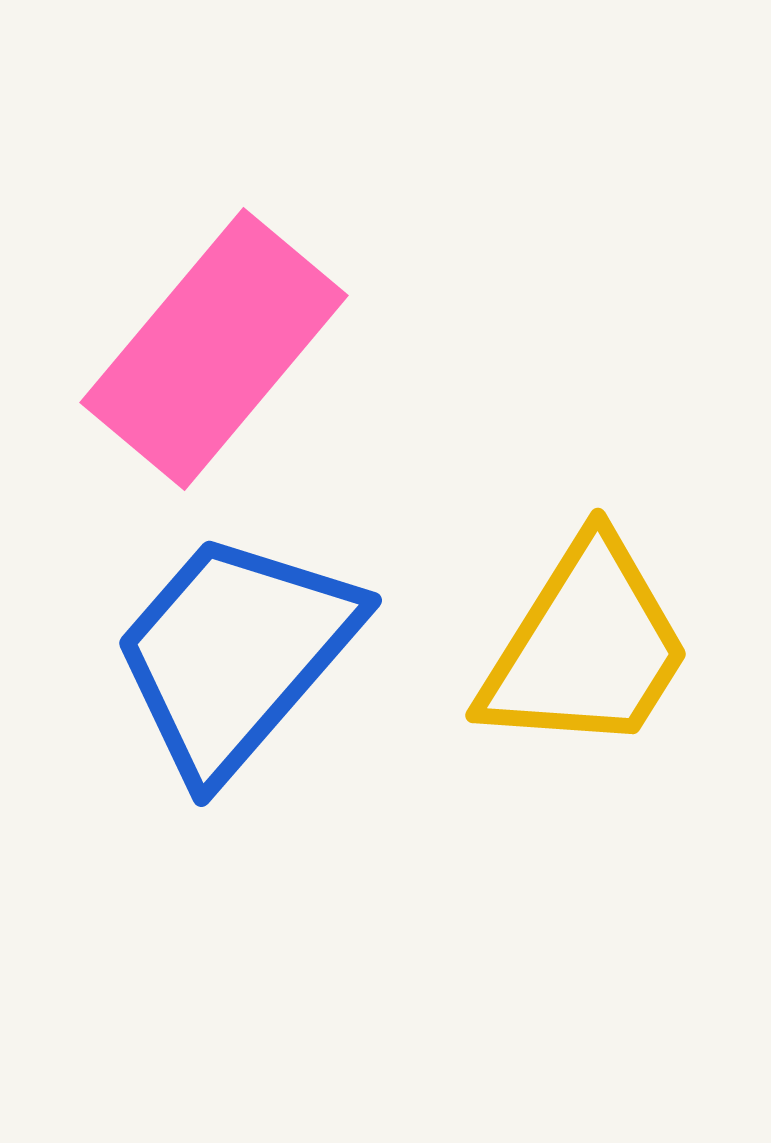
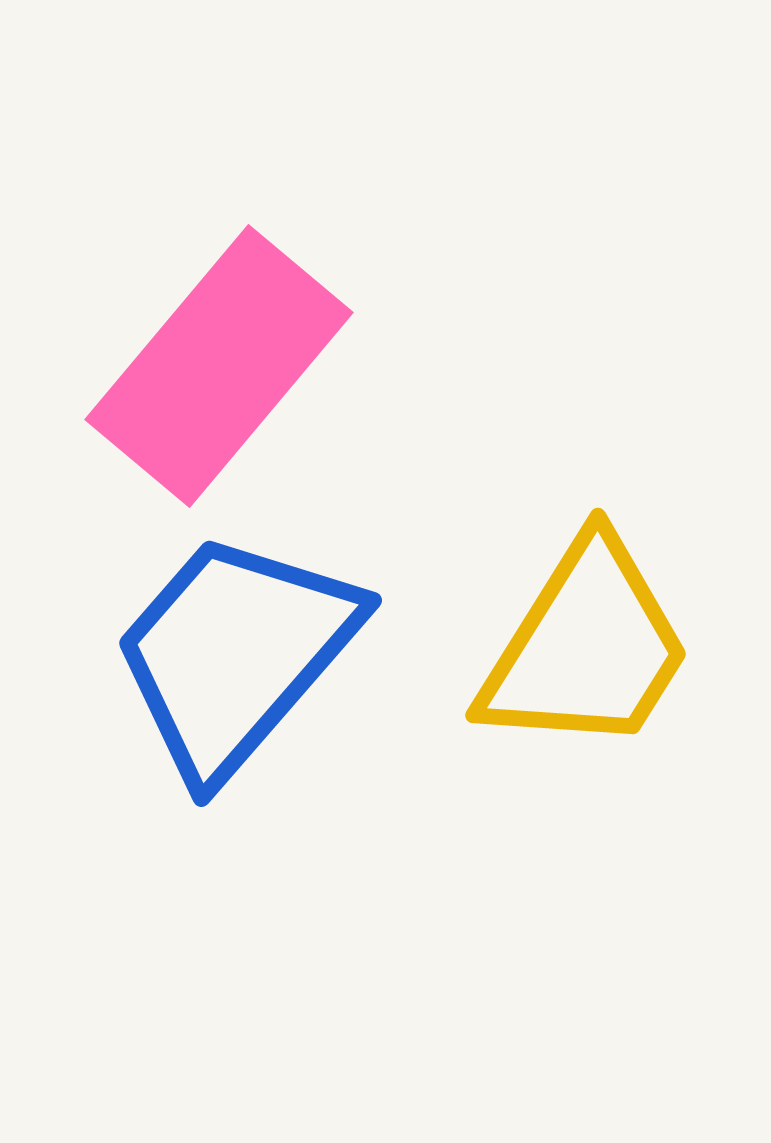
pink rectangle: moved 5 px right, 17 px down
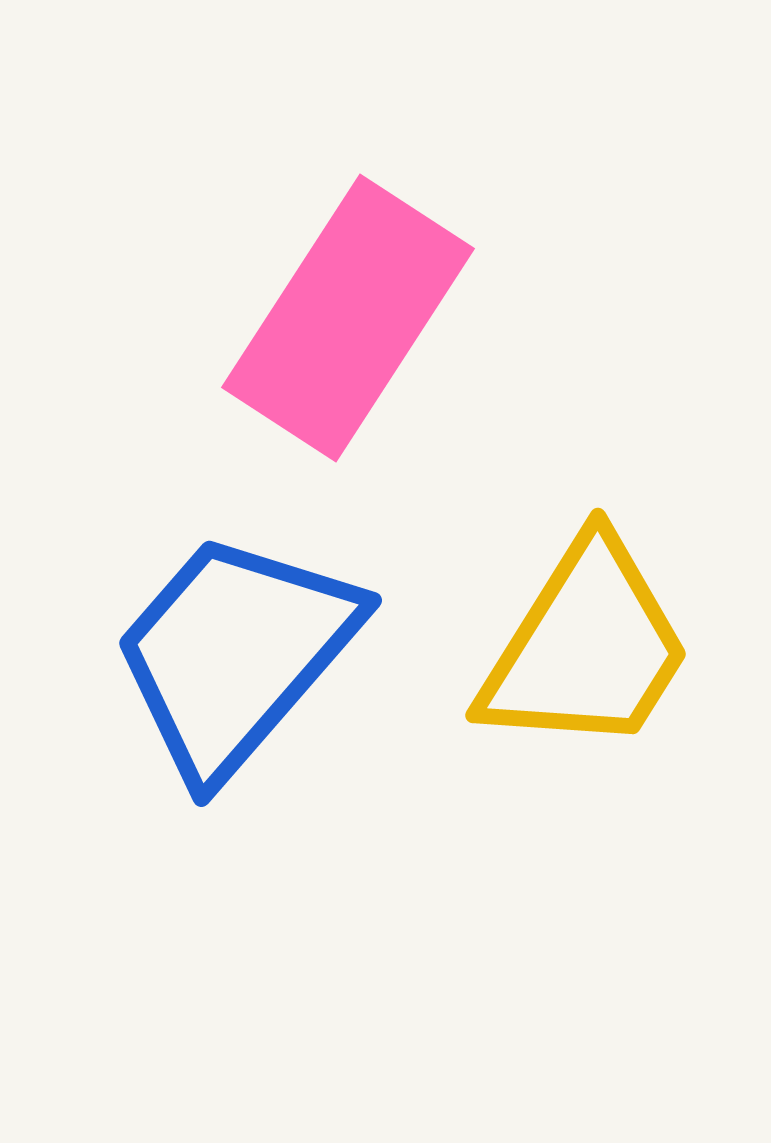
pink rectangle: moved 129 px right, 48 px up; rotated 7 degrees counterclockwise
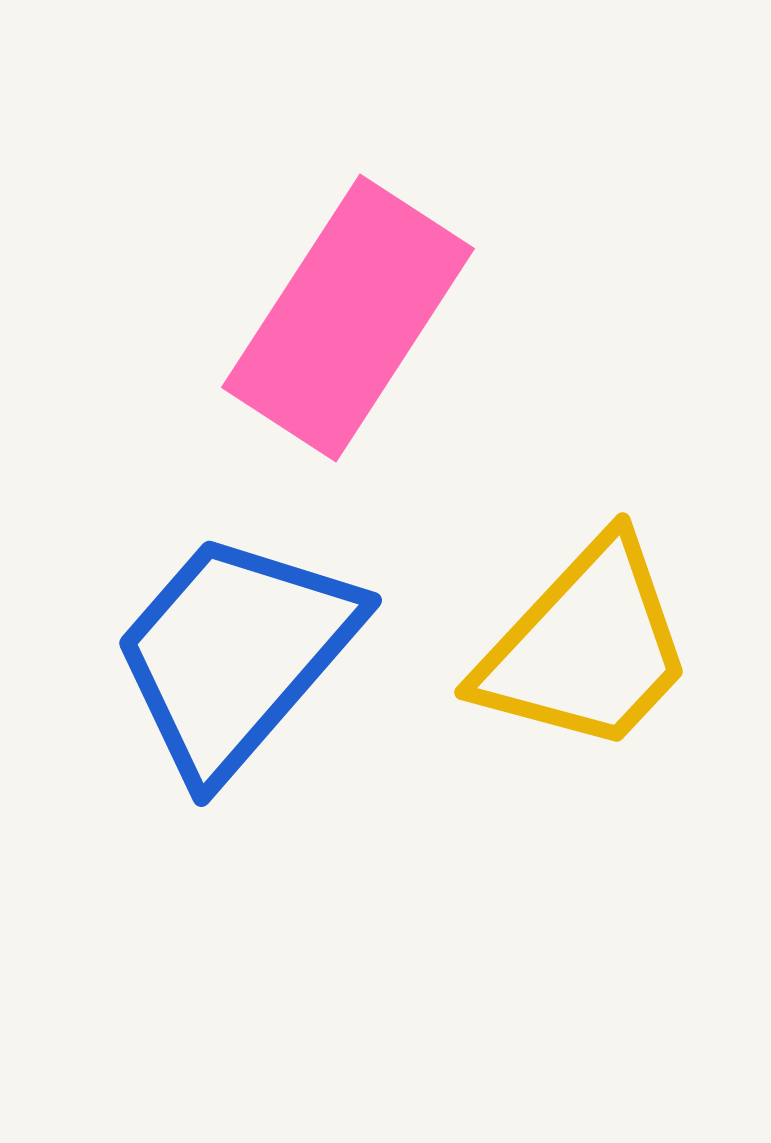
yellow trapezoid: rotated 11 degrees clockwise
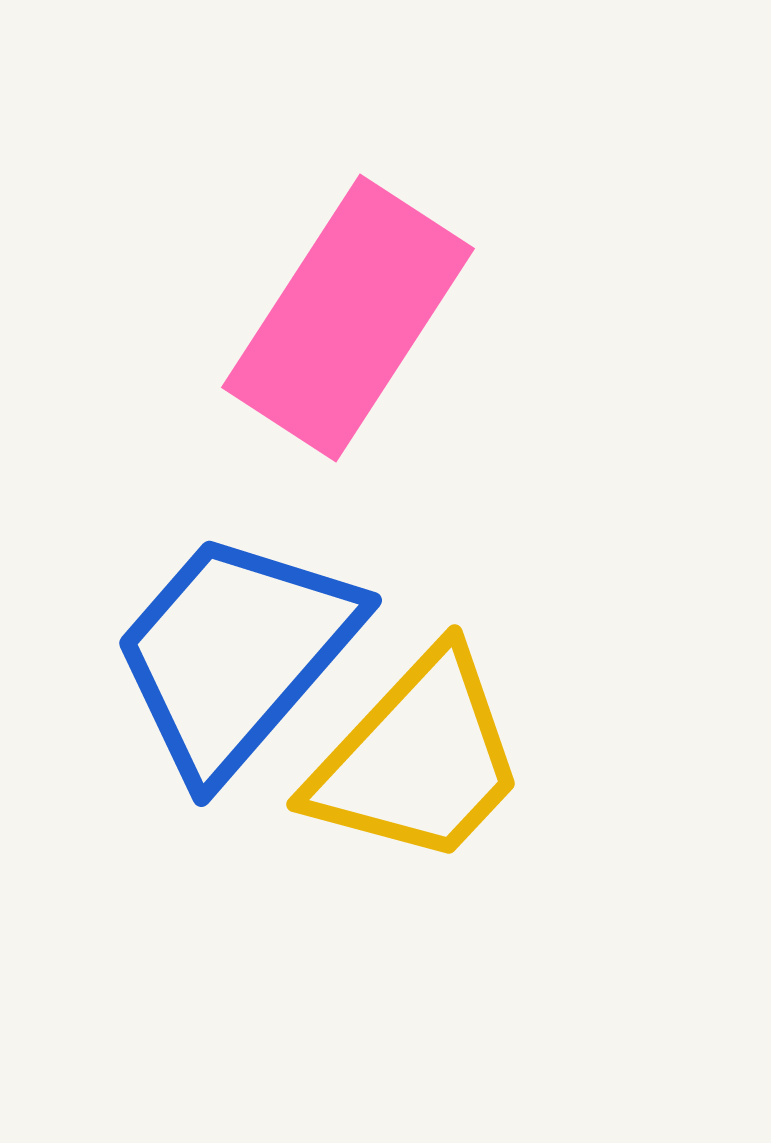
yellow trapezoid: moved 168 px left, 112 px down
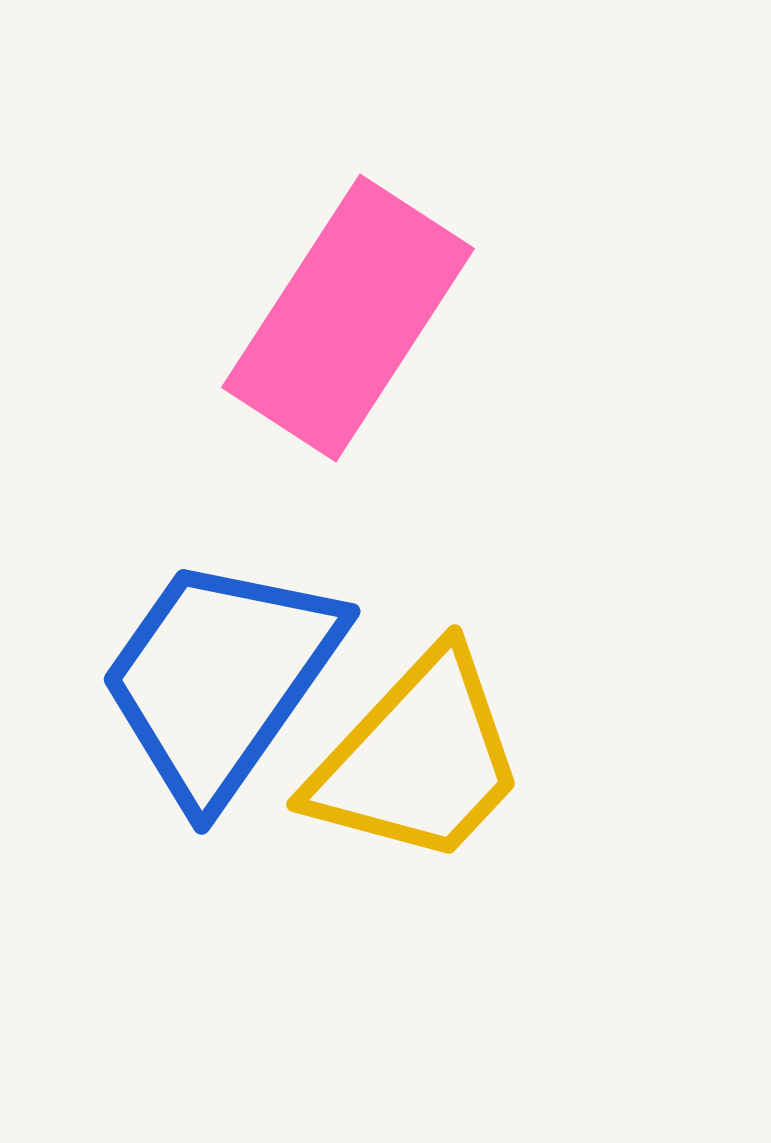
blue trapezoid: moved 15 px left, 25 px down; rotated 6 degrees counterclockwise
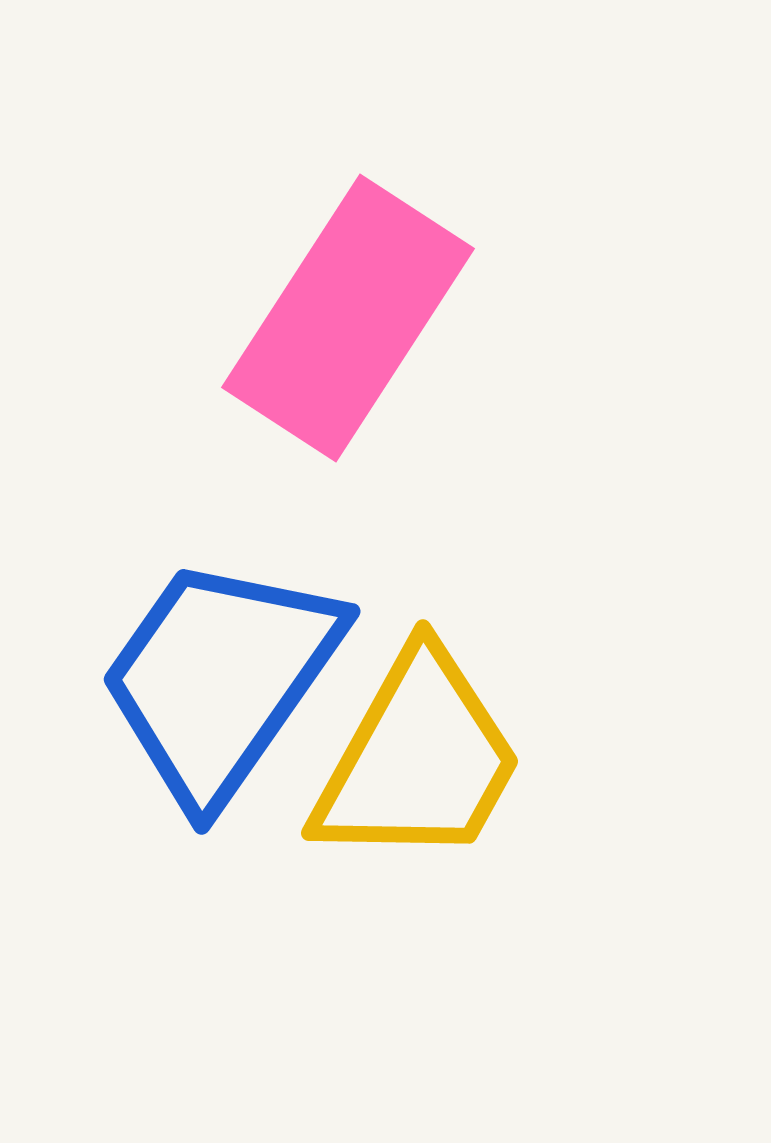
yellow trapezoid: rotated 14 degrees counterclockwise
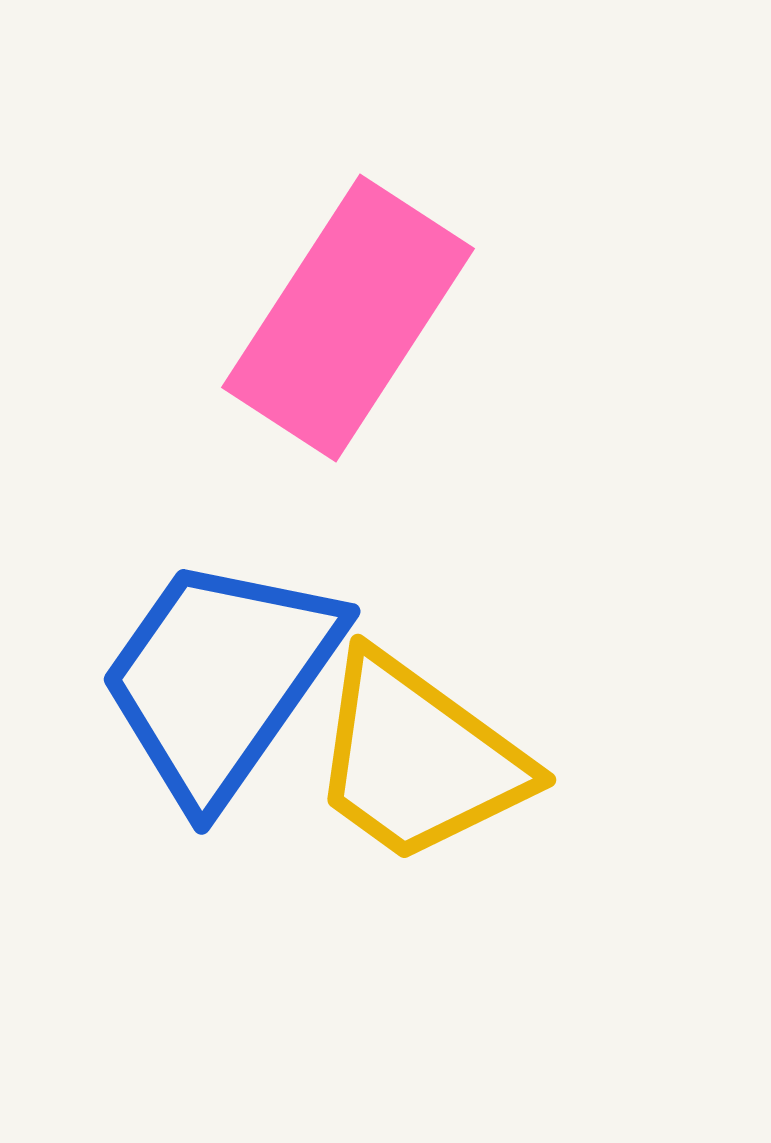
yellow trapezoid: rotated 97 degrees clockwise
